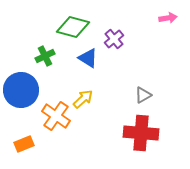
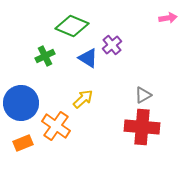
green diamond: moved 1 px left, 1 px up; rotated 8 degrees clockwise
purple cross: moved 2 px left, 6 px down
blue circle: moved 13 px down
orange cross: moved 10 px down
red cross: moved 1 px right, 6 px up
orange rectangle: moved 1 px left, 1 px up
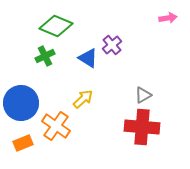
green diamond: moved 16 px left
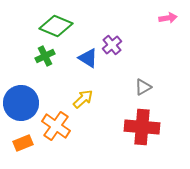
gray triangle: moved 8 px up
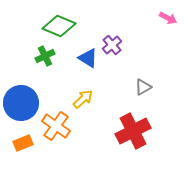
pink arrow: rotated 36 degrees clockwise
green diamond: moved 3 px right
red cross: moved 9 px left, 4 px down; rotated 32 degrees counterclockwise
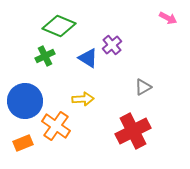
yellow arrow: rotated 40 degrees clockwise
blue circle: moved 4 px right, 2 px up
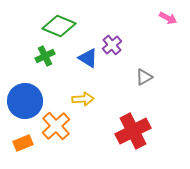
gray triangle: moved 1 px right, 10 px up
orange cross: rotated 12 degrees clockwise
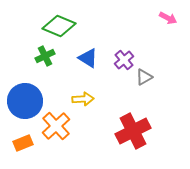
purple cross: moved 12 px right, 15 px down
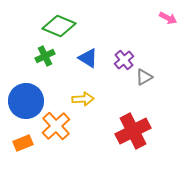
blue circle: moved 1 px right
